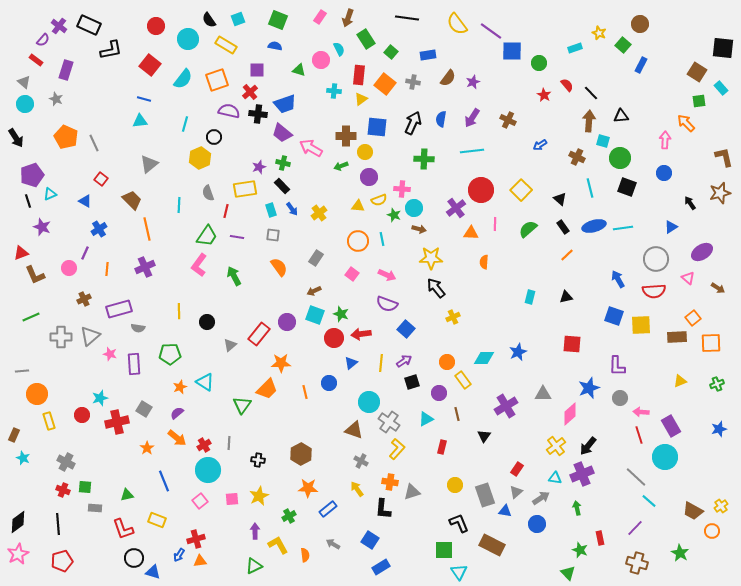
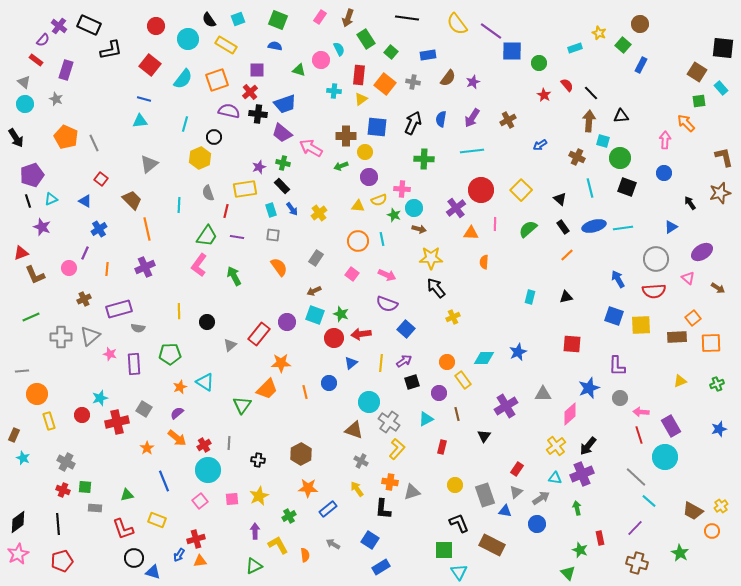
brown cross at (508, 120): rotated 35 degrees clockwise
cyan triangle at (50, 194): moved 1 px right, 5 px down
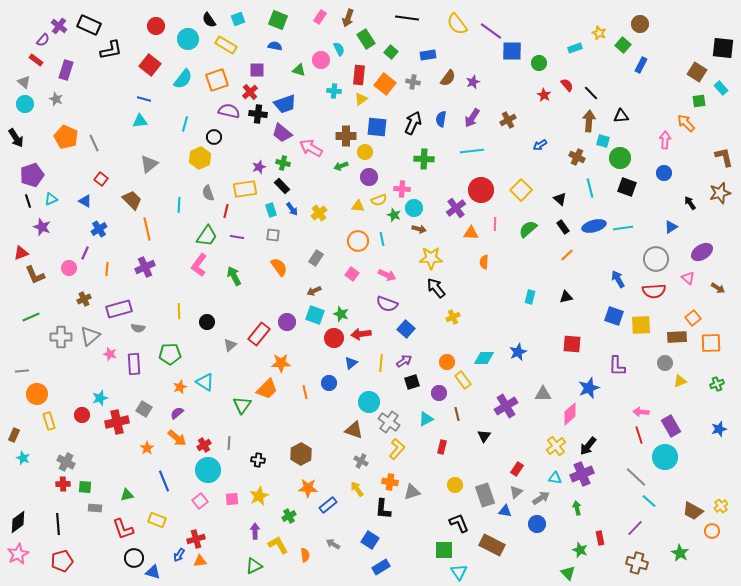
gray circle at (620, 398): moved 45 px right, 35 px up
red cross at (63, 490): moved 6 px up; rotated 24 degrees counterclockwise
blue rectangle at (328, 509): moved 4 px up
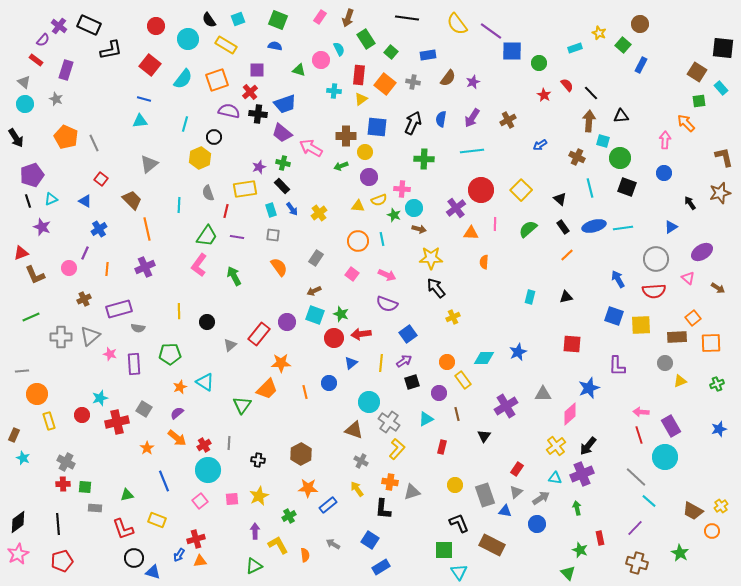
blue square at (406, 329): moved 2 px right, 5 px down; rotated 12 degrees clockwise
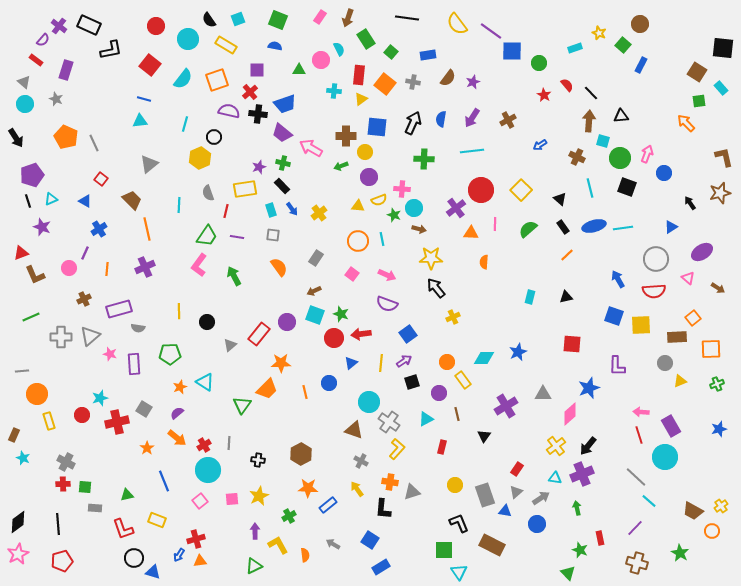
green triangle at (299, 70): rotated 16 degrees counterclockwise
pink arrow at (665, 140): moved 18 px left, 14 px down; rotated 18 degrees clockwise
orange square at (711, 343): moved 6 px down
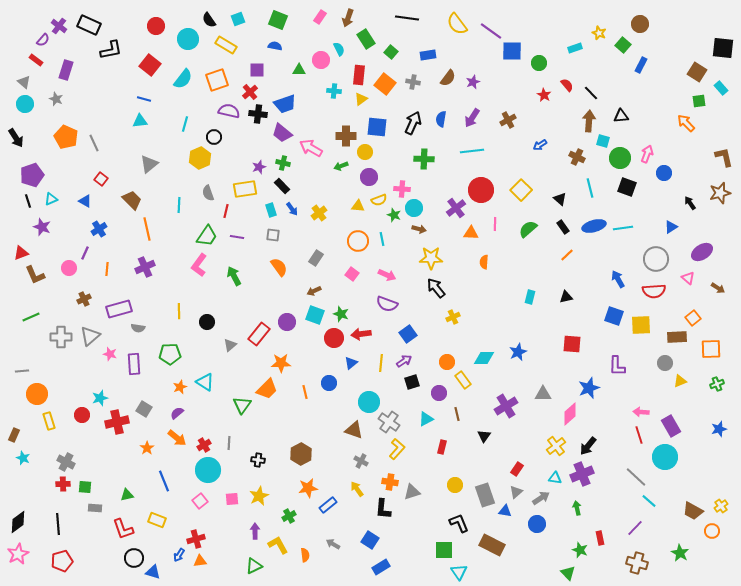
orange star at (308, 488): rotated 12 degrees counterclockwise
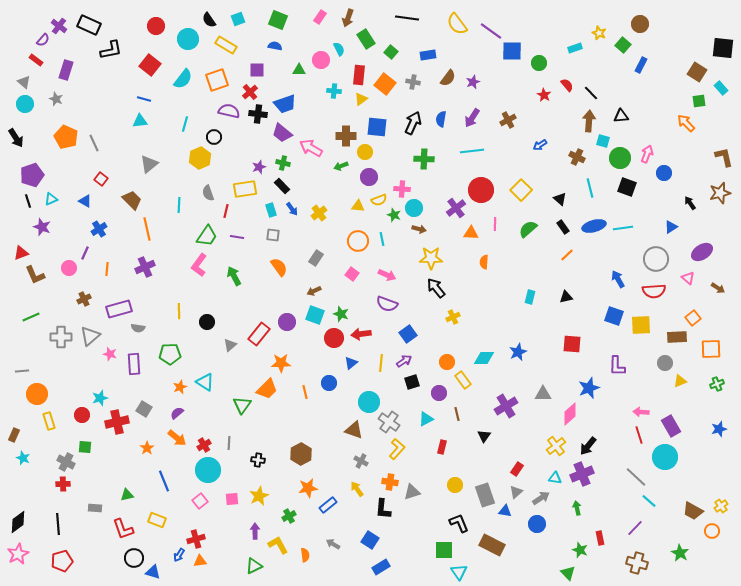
green square at (85, 487): moved 40 px up
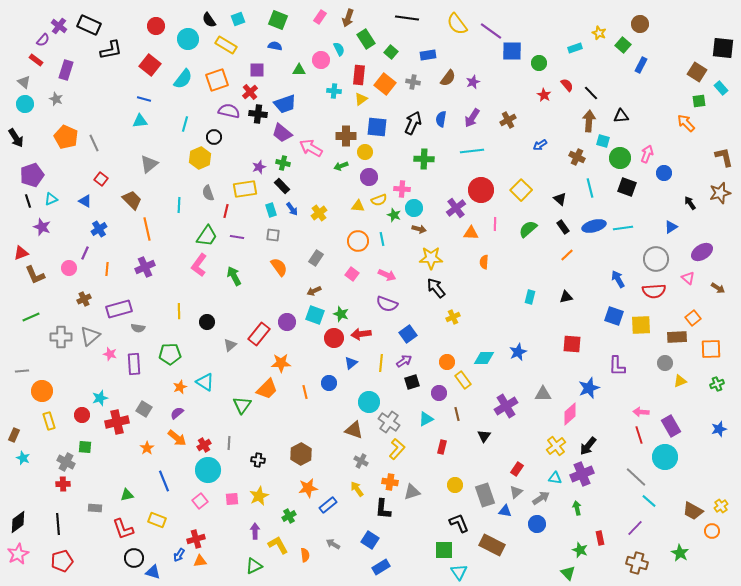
orange circle at (37, 394): moved 5 px right, 3 px up
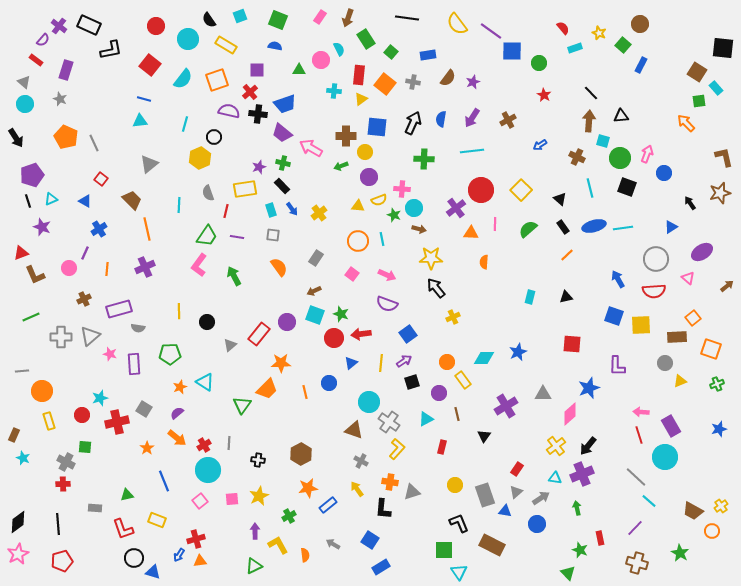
cyan square at (238, 19): moved 2 px right, 3 px up
red semicircle at (567, 85): moved 4 px left, 57 px up
cyan rectangle at (721, 88): moved 5 px left
gray star at (56, 99): moved 4 px right
brown arrow at (718, 288): moved 9 px right, 2 px up; rotated 72 degrees counterclockwise
orange square at (711, 349): rotated 20 degrees clockwise
